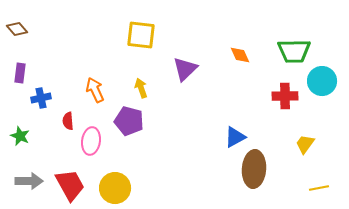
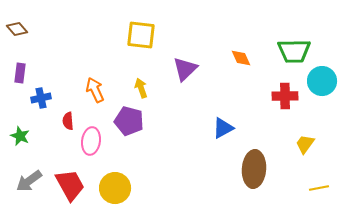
orange diamond: moved 1 px right, 3 px down
blue triangle: moved 12 px left, 9 px up
gray arrow: rotated 144 degrees clockwise
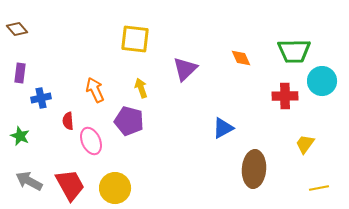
yellow square: moved 6 px left, 4 px down
pink ellipse: rotated 32 degrees counterclockwise
gray arrow: rotated 64 degrees clockwise
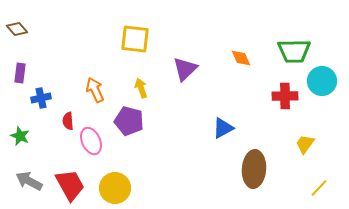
yellow line: rotated 36 degrees counterclockwise
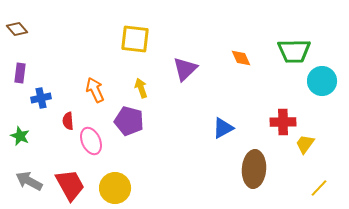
red cross: moved 2 px left, 26 px down
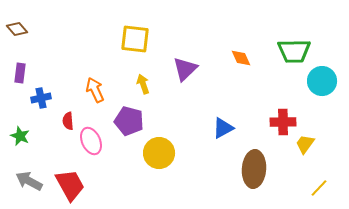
yellow arrow: moved 2 px right, 4 px up
yellow circle: moved 44 px right, 35 px up
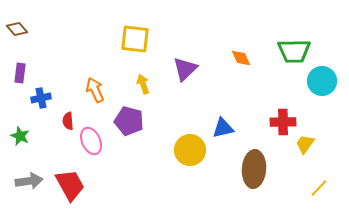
blue triangle: rotated 15 degrees clockwise
yellow circle: moved 31 px right, 3 px up
gray arrow: rotated 144 degrees clockwise
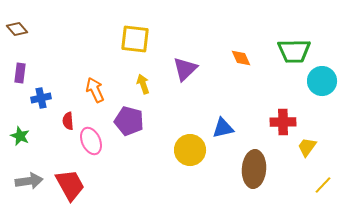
yellow trapezoid: moved 2 px right, 3 px down
yellow line: moved 4 px right, 3 px up
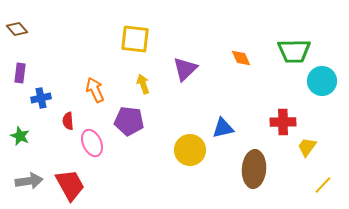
purple pentagon: rotated 8 degrees counterclockwise
pink ellipse: moved 1 px right, 2 px down
